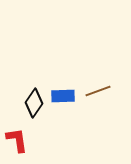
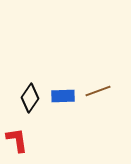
black diamond: moved 4 px left, 5 px up
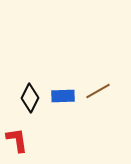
brown line: rotated 10 degrees counterclockwise
black diamond: rotated 8 degrees counterclockwise
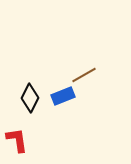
brown line: moved 14 px left, 16 px up
blue rectangle: rotated 20 degrees counterclockwise
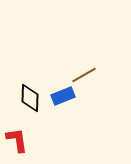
black diamond: rotated 24 degrees counterclockwise
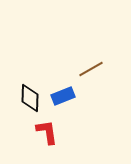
brown line: moved 7 px right, 6 px up
red L-shape: moved 30 px right, 8 px up
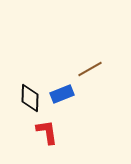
brown line: moved 1 px left
blue rectangle: moved 1 px left, 2 px up
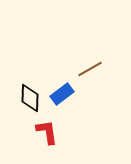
blue rectangle: rotated 15 degrees counterclockwise
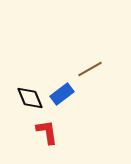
black diamond: rotated 24 degrees counterclockwise
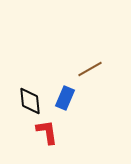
blue rectangle: moved 3 px right, 4 px down; rotated 30 degrees counterclockwise
black diamond: moved 3 px down; rotated 16 degrees clockwise
